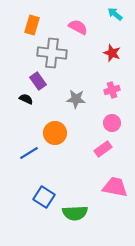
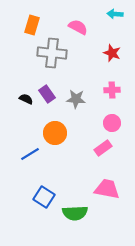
cyan arrow: rotated 35 degrees counterclockwise
purple rectangle: moved 9 px right, 13 px down
pink cross: rotated 14 degrees clockwise
pink rectangle: moved 1 px up
blue line: moved 1 px right, 1 px down
pink trapezoid: moved 8 px left, 2 px down
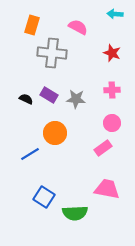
purple rectangle: moved 2 px right, 1 px down; rotated 24 degrees counterclockwise
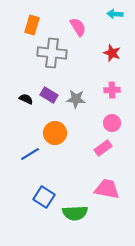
pink semicircle: rotated 30 degrees clockwise
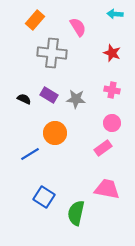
orange rectangle: moved 3 px right, 5 px up; rotated 24 degrees clockwise
pink cross: rotated 14 degrees clockwise
black semicircle: moved 2 px left
green semicircle: moved 1 px right; rotated 105 degrees clockwise
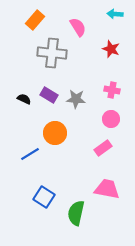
red star: moved 1 px left, 4 px up
pink circle: moved 1 px left, 4 px up
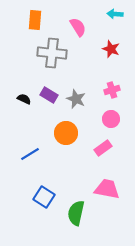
orange rectangle: rotated 36 degrees counterclockwise
pink cross: rotated 28 degrees counterclockwise
gray star: rotated 18 degrees clockwise
orange circle: moved 11 px right
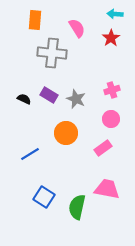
pink semicircle: moved 1 px left, 1 px down
red star: moved 11 px up; rotated 18 degrees clockwise
green semicircle: moved 1 px right, 6 px up
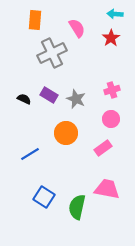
gray cross: rotated 32 degrees counterclockwise
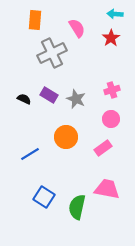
orange circle: moved 4 px down
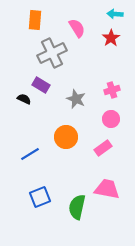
purple rectangle: moved 8 px left, 10 px up
blue square: moved 4 px left; rotated 35 degrees clockwise
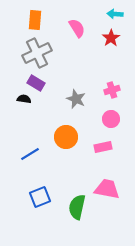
gray cross: moved 15 px left
purple rectangle: moved 5 px left, 2 px up
black semicircle: rotated 16 degrees counterclockwise
pink rectangle: moved 1 px up; rotated 24 degrees clockwise
